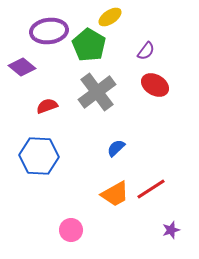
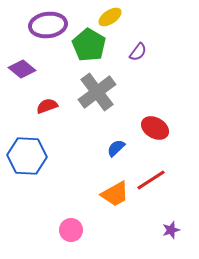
purple ellipse: moved 1 px left, 6 px up
purple semicircle: moved 8 px left, 1 px down
purple diamond: moved 2 px down
red ellipse: moved 43 px down
blue hexagon: moved 12 px left
red line: moved 9 px up
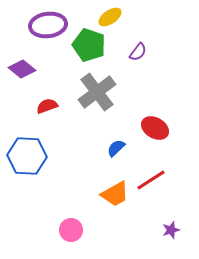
green pentagon: rotated 12 degrees counterclockwise
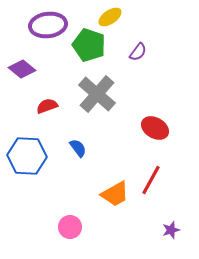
gray cross: moved 2 px down; rotated 12 degrees counterclockwise
blue semicircle: moved 38 px left; rotated 96 degrees clockwise
red line: rotated 28 degrees counterclockwise
pink circle: moved 1 px left, 3 px up
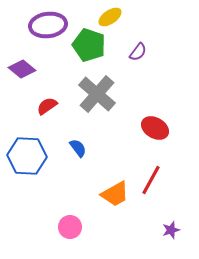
red semicircle: rotated 15 degrees counterclockwise
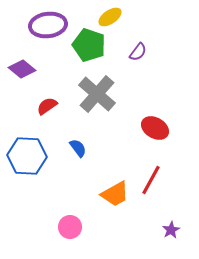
purple star: rotated 12 degrees counterclockwise
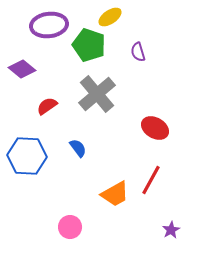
purple ellipse: moved 1 px right
purple semicircle: rotated 126 degrees clockwise
gray cross: rotated 9 degrees clockwise
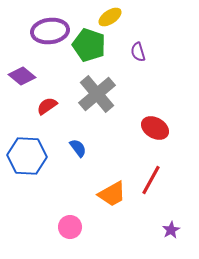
purple ellipse: moved 1 px right, 6 px down
purple diamond: moved 7 px down
orange trapezoid: moved 3 px left
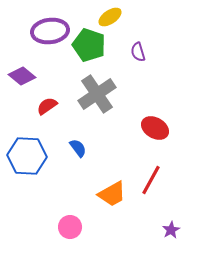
gray cross: rotated 6 degrees clockwise
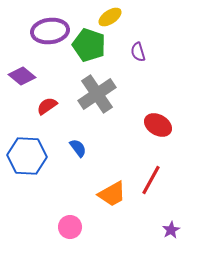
red ellipse: moved 3 px right, 3 px up
